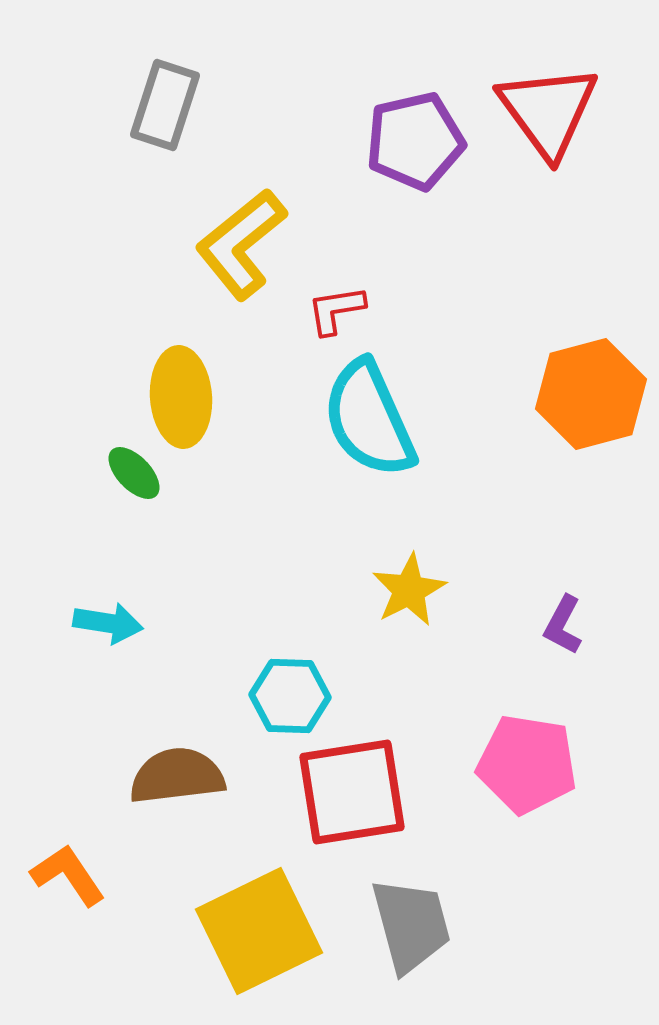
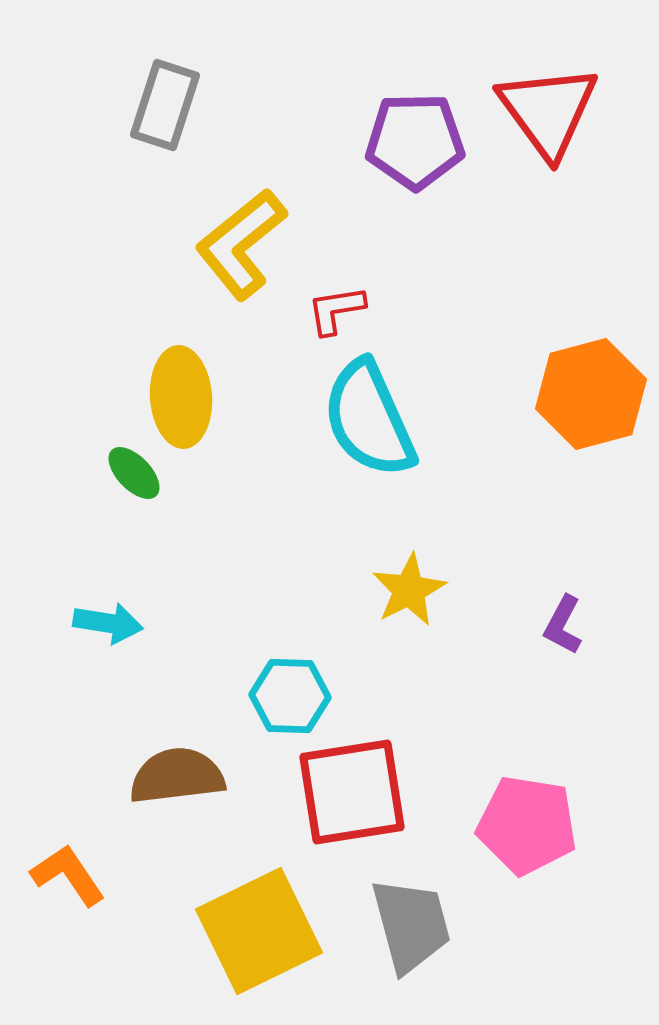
purple pentagon: rotated 12 degrees clockwise
pink pentagon: moved 61 px down
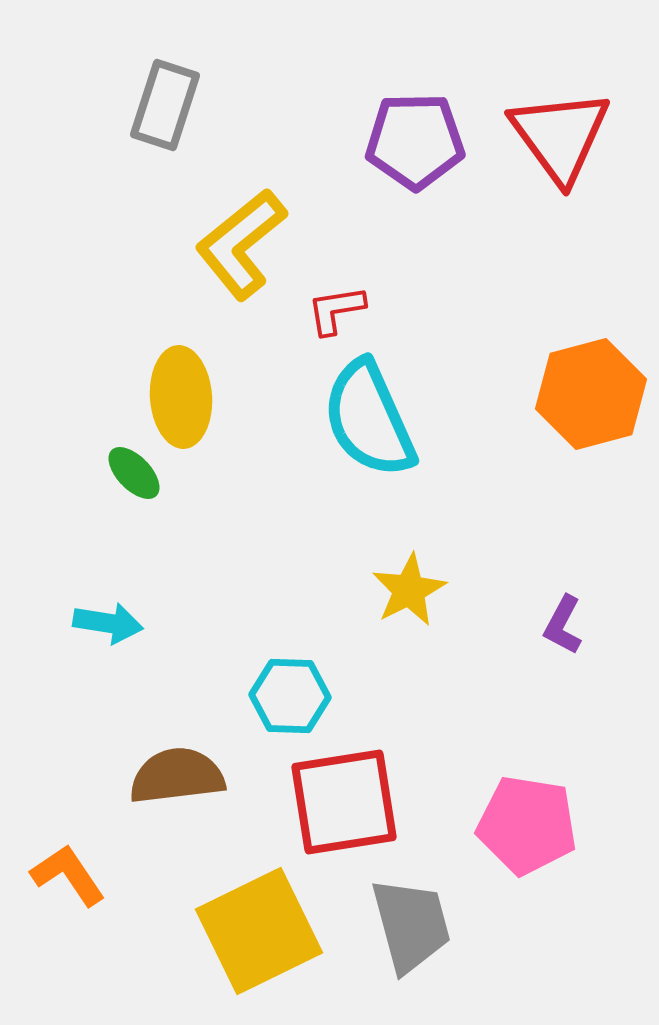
red triangle: moved 12 px right, 25 px down
red square: moved 8 px left, 10 px down
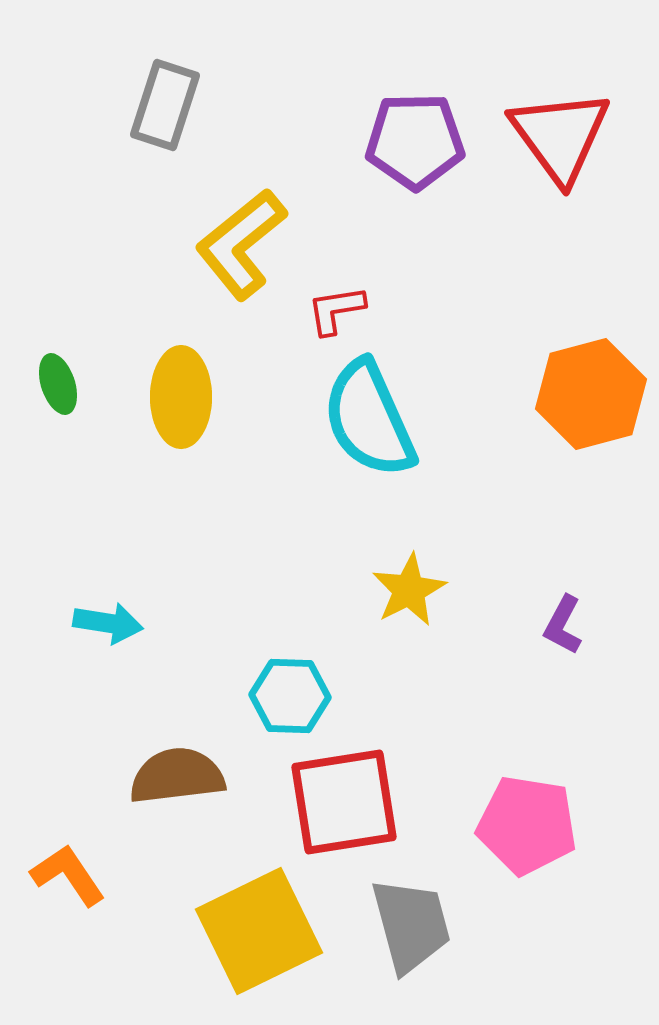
yellow ellipse: rotated 4 degrees clockwise
green ellipse: moved 76 px left, 89 px up; rotated 26 degrees clockwise
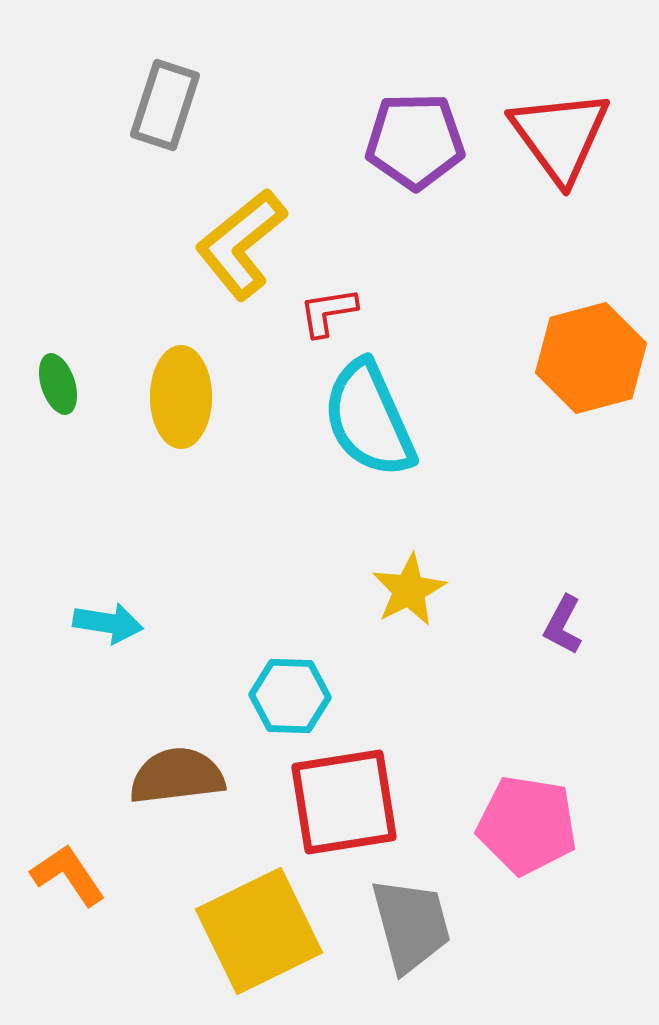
red L-shape: moved 8 px left, 2 px down
orange hexagon: moved 36 px up
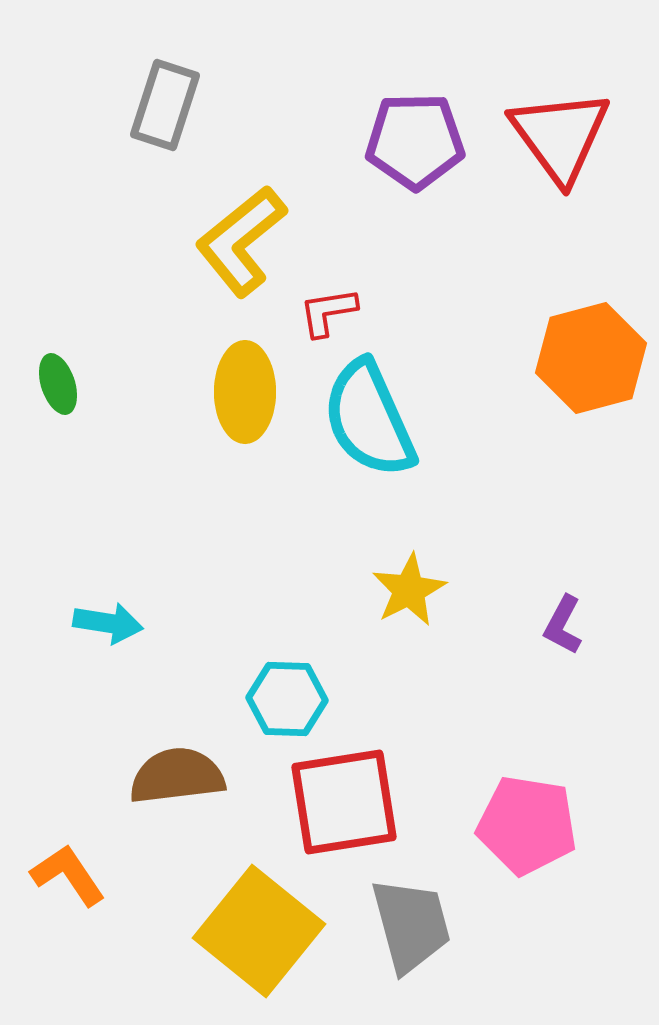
yellow L-shape: moved 3 px up
yellow ellipse: moved 64 px right, 5 px up
cyan hexagon: moved 3 px left, 3 px down
yellow square: rotated 25 degrees counterclockwise
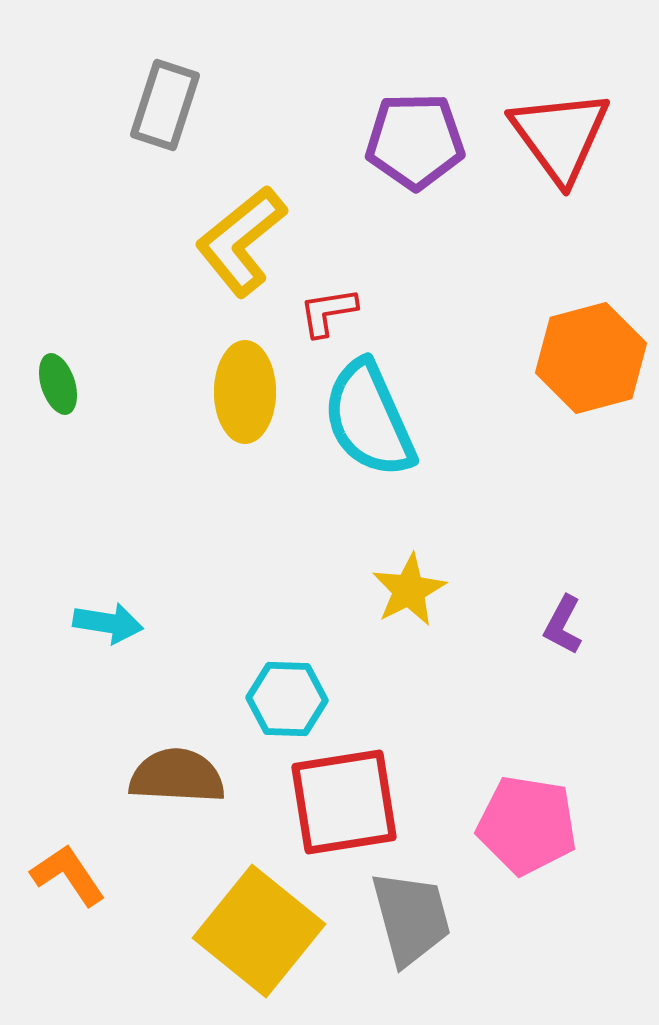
brown semicircle: rotated 10 degrees clockwise
gray trapezoid: moved 7 px up
